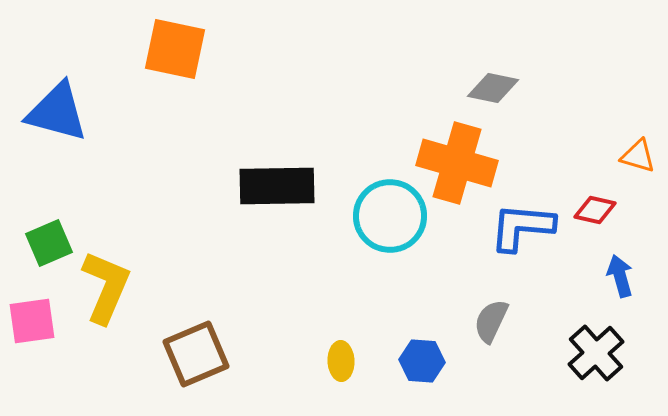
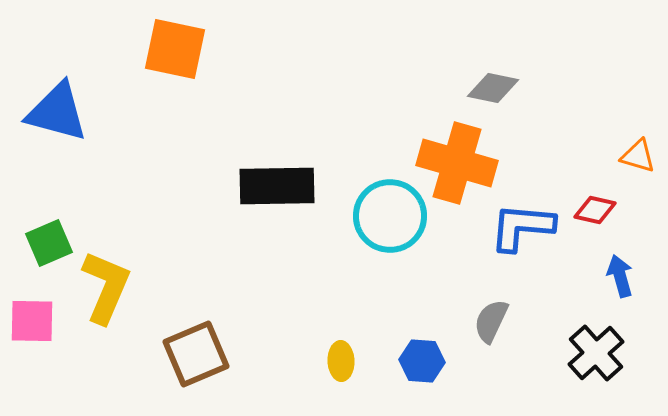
pink square: rotated 9 degrees clockwise
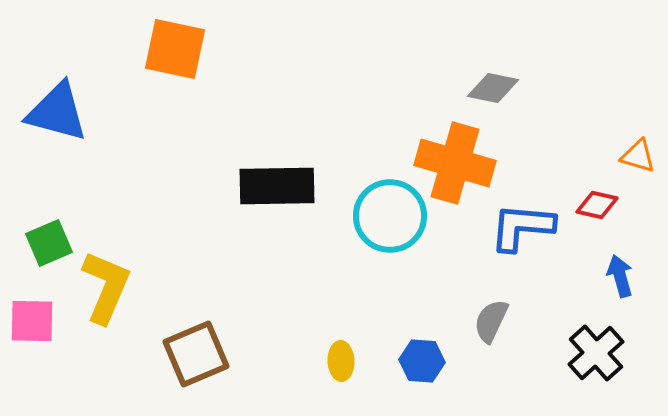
orange cross: moved 2 px left
red diamond: moved 2 px right, 5 px up
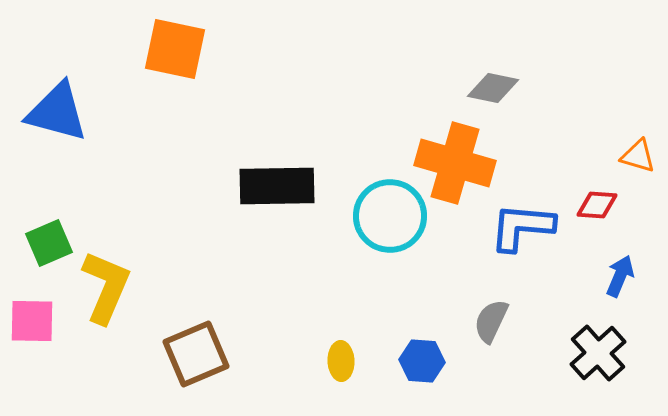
red diamond: rotated 9 degrees counterclockwise
blue arrow: rotated 39 degrees clockwise
black cross: moved 2 px right
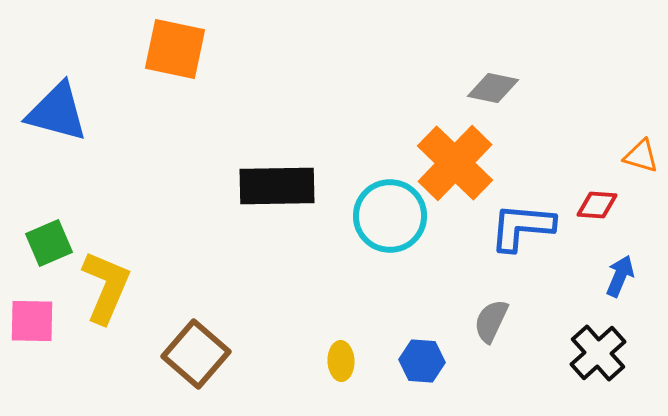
orange triangle: moved 3 px right
orange cross: rotated 28 degrees clockwise
brown square: rotated 26 degrees counterclockwise
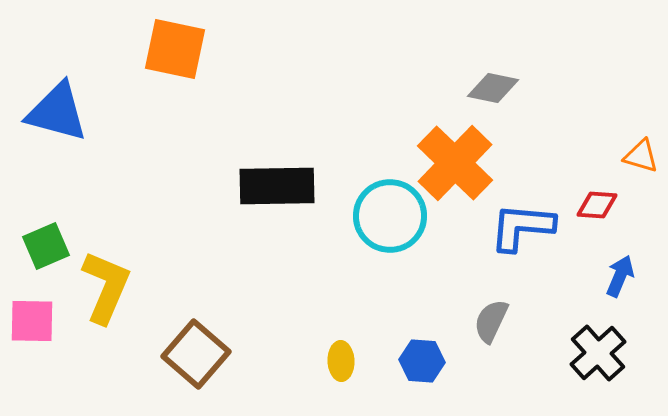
green square: moved 3 px left, 3 px down
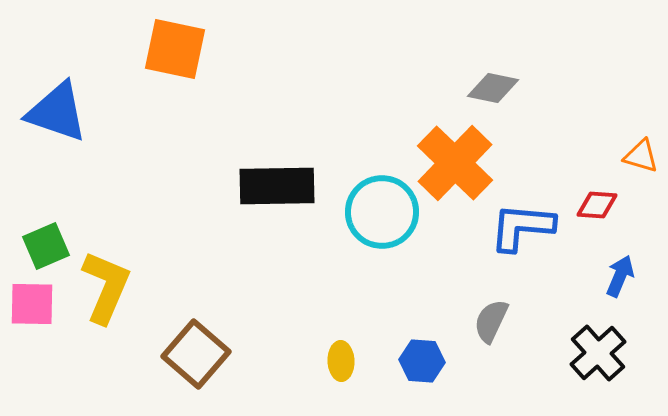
blue triangle: rotated 4 degrees clockwise
cyan circle: moved 8 px left, 4 px up
pink square: moved 17 px up
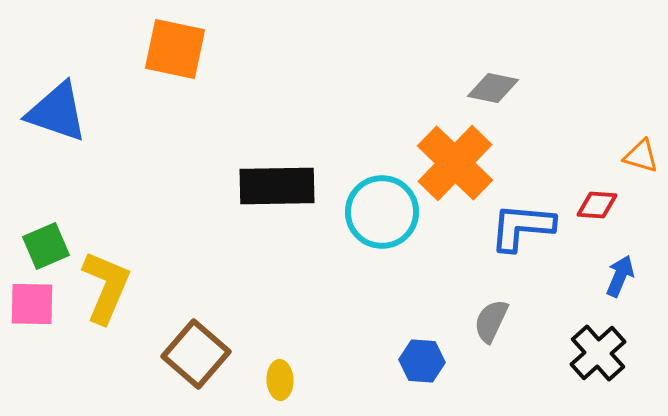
yellow ellipse: moved 61 px left, 19 px down
